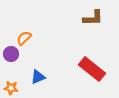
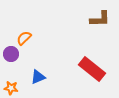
brown L-shape: moved 7 px right, 1 px down
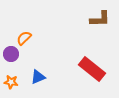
orange star: moved 6 px up
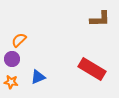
orange semicircle: moved 5 px left, 2 px down
purple circle: moved 1 px right, 5 px down
red rectangle: rotated 8 degrees counterclockwise
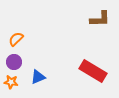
orange semicircle: moved 3 px left, 1 px up
purple circle: moved 2 px right, 3 px down
red rectangle: moved 1 px right, 2 px down
